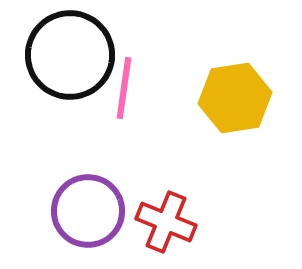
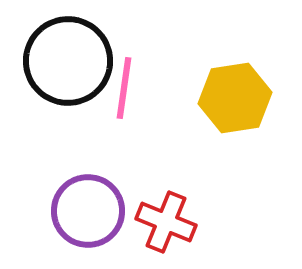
black circle: moved 2 px left, 6 px down
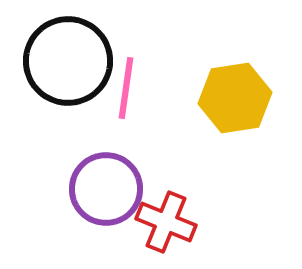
pink line: moved 2 px right
purple circle: moved 18 px right, 22 px up
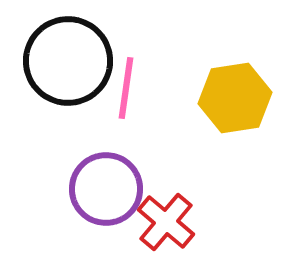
red cross: rotated 18 degrees clockwise
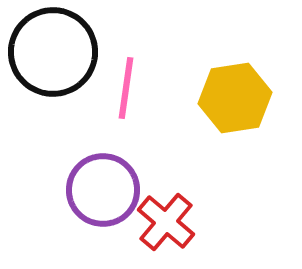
black circle: moved 15 px left, 9 px up
purple circle: moved 3 px left, 1 px down
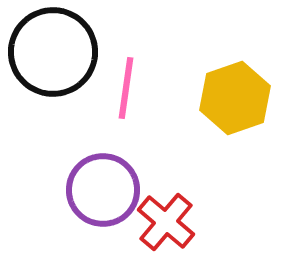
yellow hexagon: rotated 10 degrees counterclockwise
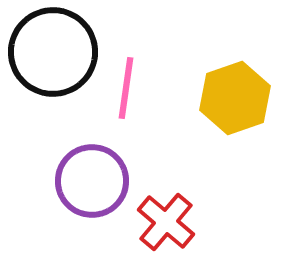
purple circle: moved 11 px left, 9 px up
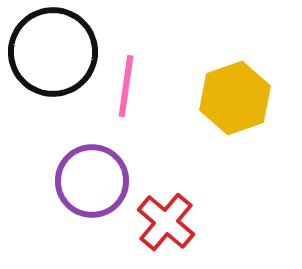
pink line: moved 2 px up
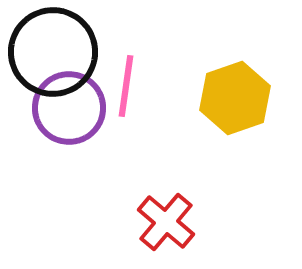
purple circle: moved 23 px left, 73 px up
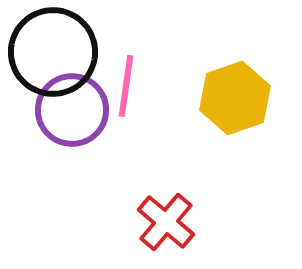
purple circle: moved 3 px right, 2 px down
